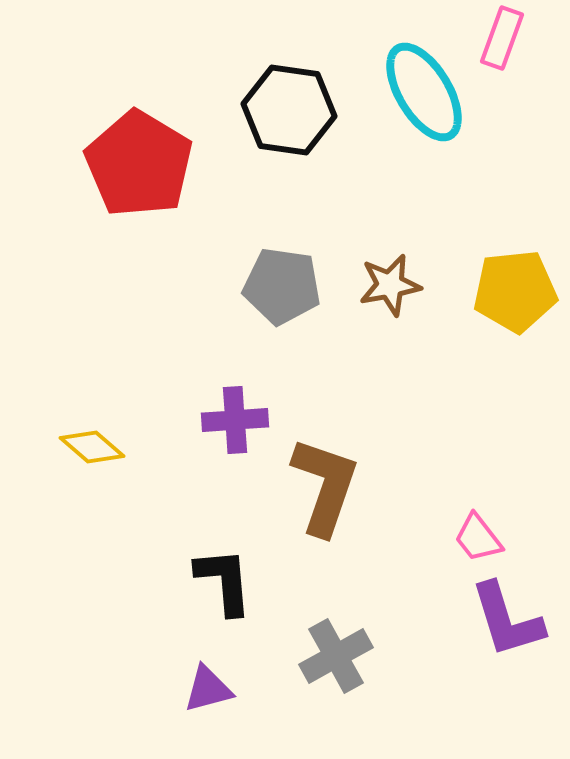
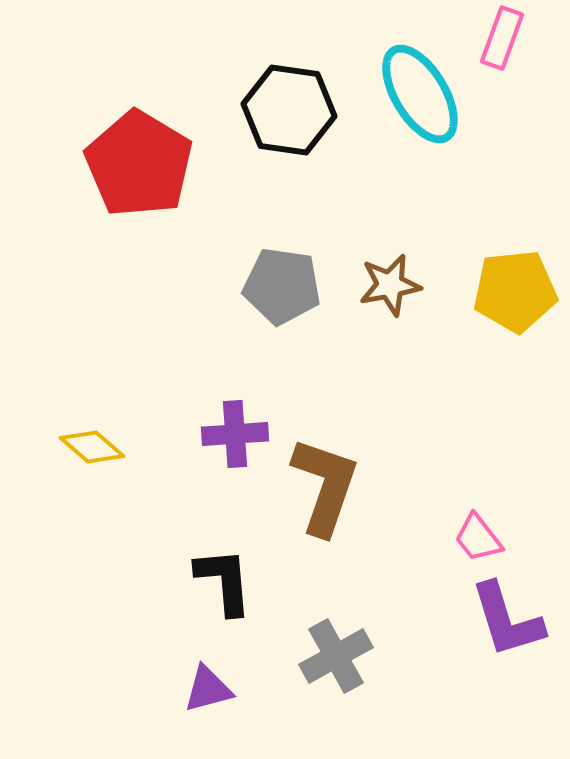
cyan ellipse: moved 4 px left, 2 px down
purple cross: moved 14 px down
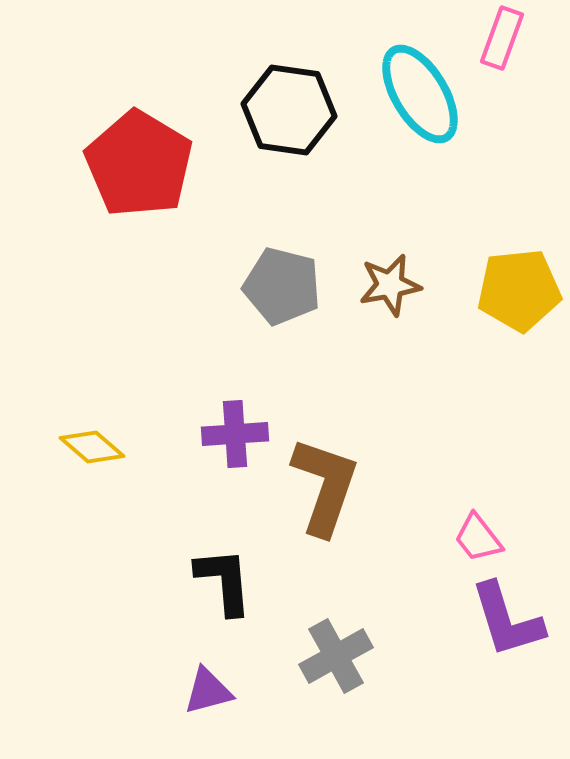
gray pentagon: rotated 6 degrees clockwise
yellow pentagon: moved 4 px right, 1 px up
purple triangle: moved 2 px down
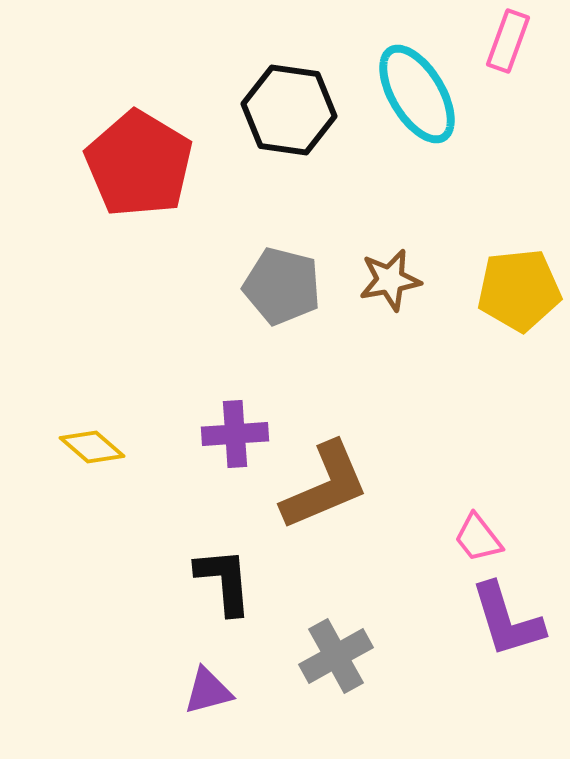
pink rectangle: moved 6 px right, 3 px down
cyan ellipse: moved 3 px left
brown star: moved 5 px up
brown L-shape: rotated 48 degrees clockwise
